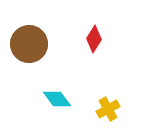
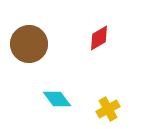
red diamond: moved 5 px right, 1 px up; rotated 28 degrees clockwise
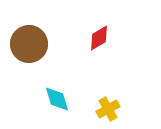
cyan diamond: rotated 20 degrees clockwise
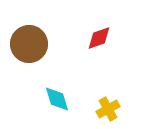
red diamond: rotated 12 degrees clockwise
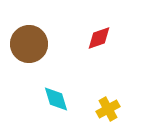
cyan diamond: moved 1 px left
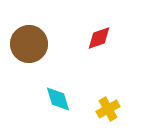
cyan diamond: moved 2 px right
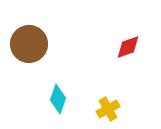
red diamond: moved 29 px right, 9 px down
cyan diamond: rotated 36 degrees clockwise
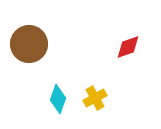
yellow cross: moved 13 px left, 11 px up
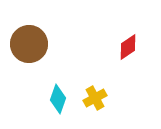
red diamond: rotated 16 degrees counterclockwise
